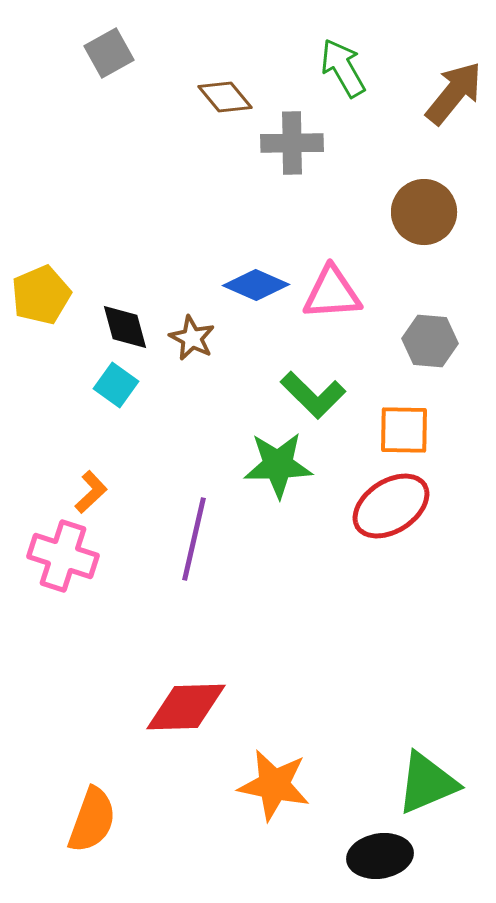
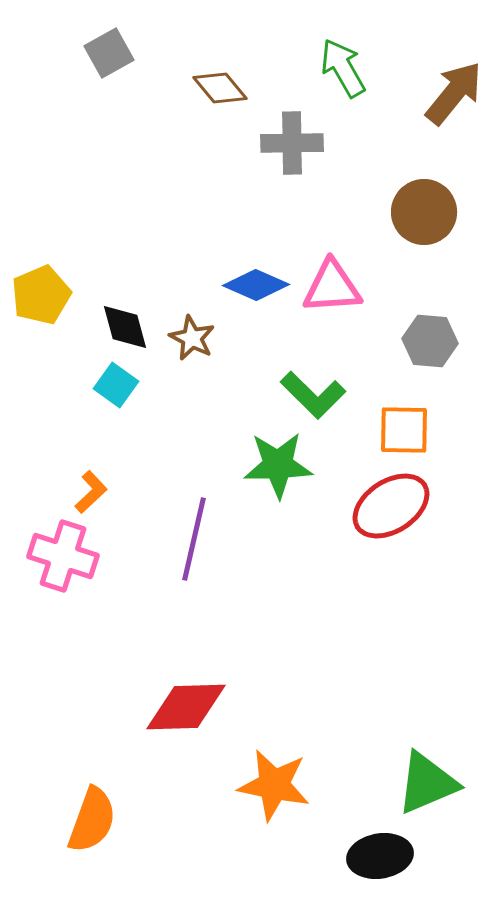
brown diamond: moved 5 px left, 9 px up
pink triangle: moved 6 px up
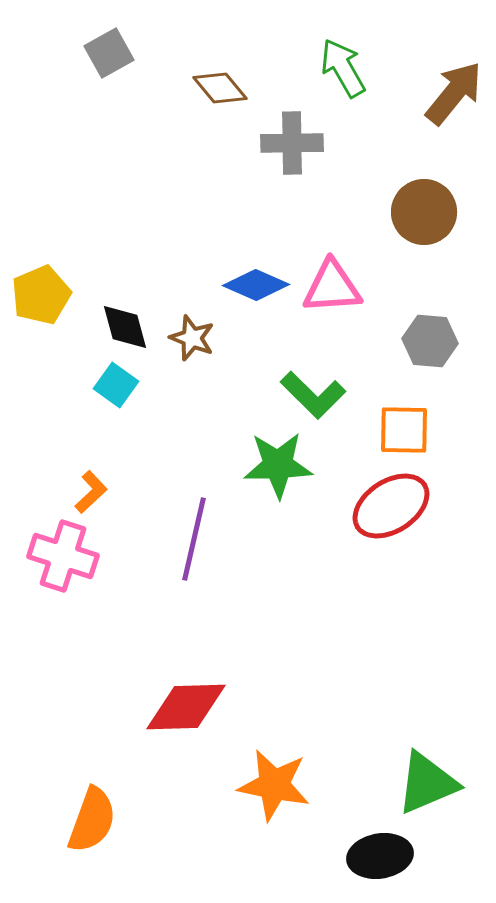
brown star: rotated 6 degrees counterclockwise
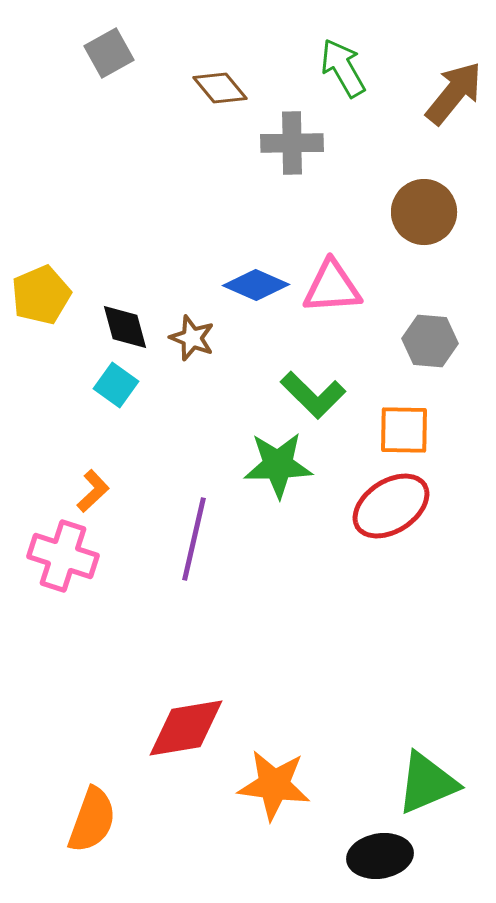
orange L-shape: moved 2 px right, 1 px up
red diamond: moved 21 px down; rotated 8 degrees counterclockwise
orange star: rotated 4 degrees counterclockwise
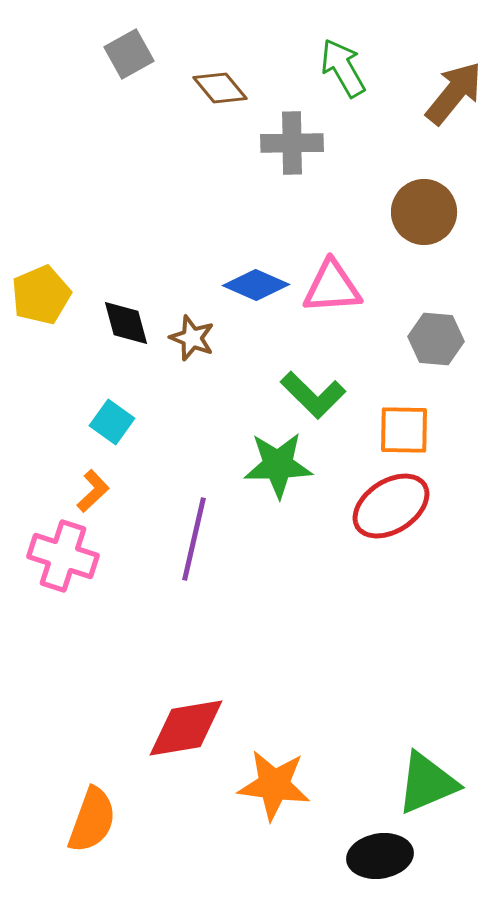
gray square: moved 20 px right, 1 px down
black diamond: moved 1 px right, 4 px up
gray hexagon: moved 6 px right, 2 px up
cyan square: moved 4 px left, 37 px down
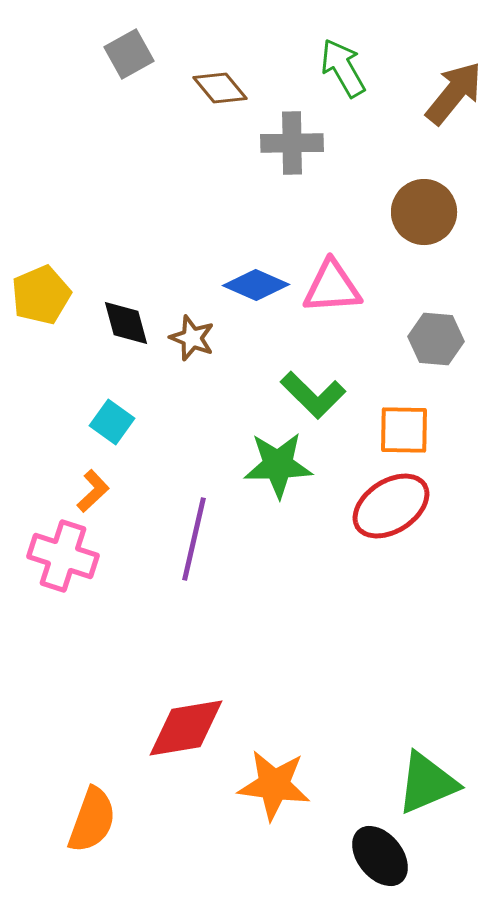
black ellipse: rotated 60 degrees clockwise
